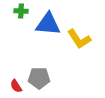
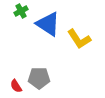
green cross: rotated 32 degrees counterclockwise
blue triangle: rotated 28 degrees clockwise
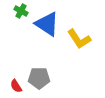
green cross: rotated 32 degrees counterclockwise
blue triangle: moved 1 px left
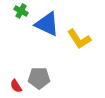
blue triangle: rotated 8 degrees counterclockwise
